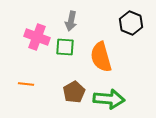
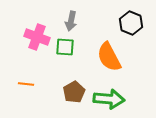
orange semicircle: moved 8 px right; rotated 12 degrees counterclockwise
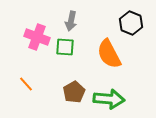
orange semicircle: moved 3 px up
orange line: rotated 42 degrees clockwise
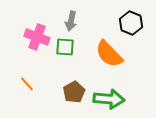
orange semicircle: rotated 16 degrees counterclockwise
orange line: moved 1 px right
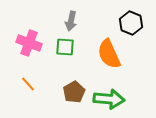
pink cross: moved 8 px left, 6 px down
orange semicircle: rotated 20 degrees clockwise
orange line: moved 1 px right
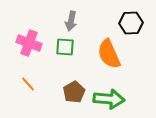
black hexagon: rotated 25 degrees counterclockwise
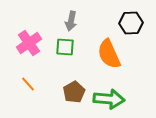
pink cross: rotated 35 degrees clockwise
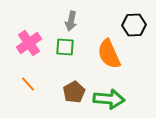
black hexagon: moved 3 px right, 2 px down
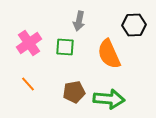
gray arrow: moved 8 px right
brown pentagon: rotated 20 degrees clockwise
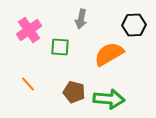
gray arrow: moved 2 px right, 2 px up
pink cross: moved 13 px up
green square: moved 5 px left
orange semicircle: rotated 84 degrees clockwise
brown pentagon: rotated 25 degrees clockwise
